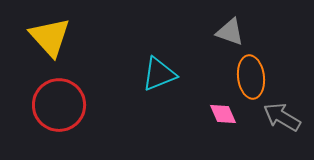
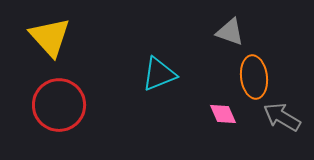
orange ellipse: moved 3 px right
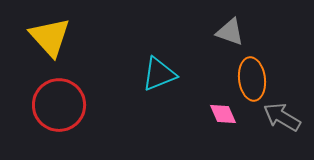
orange ellipse: moved 2 px left, 2 px down
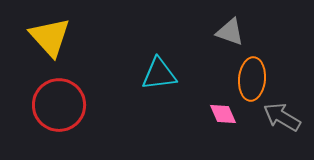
cyan triangle: rotated 15 degrees clockwise
orange ellipse: rotated 12 degrees clockwise
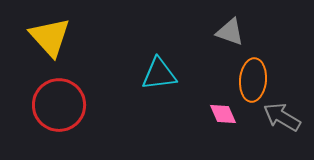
orange ellipse: moved 1 px right, 1 px down
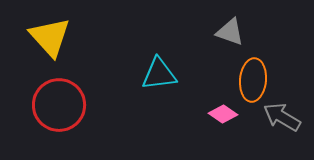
pink diamond: rotated 32 degrees counterclockwise
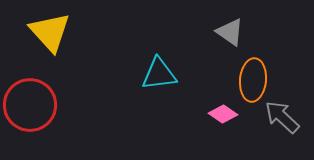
gray triangle: rotated 16 degrees clockwise
yellow triangle: moved 5 px up
red circle: moved 29 px left
gray arrow: rotated 12 degrees clockwise
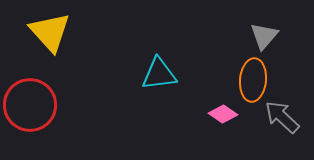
gray triangle: moved 34 px right, 4 px down; rotated 36 degrees clockwise
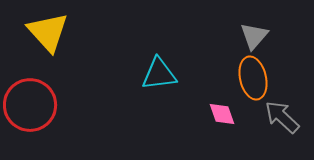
yellow triangle: moved 2 px left
gray triangle: moved 10 px left
orange ellipse: moved 2 px up; rotated 18 degrees counterclockwise
pink diamond: moved 1 px left; rotated 36 degrees clockwise
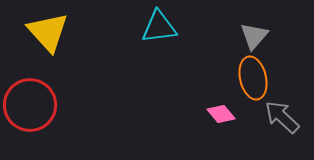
cyan triangle: moved 47 px up
pink diamond: moved 1 px left; rotated 20 degrees counterclockwise
